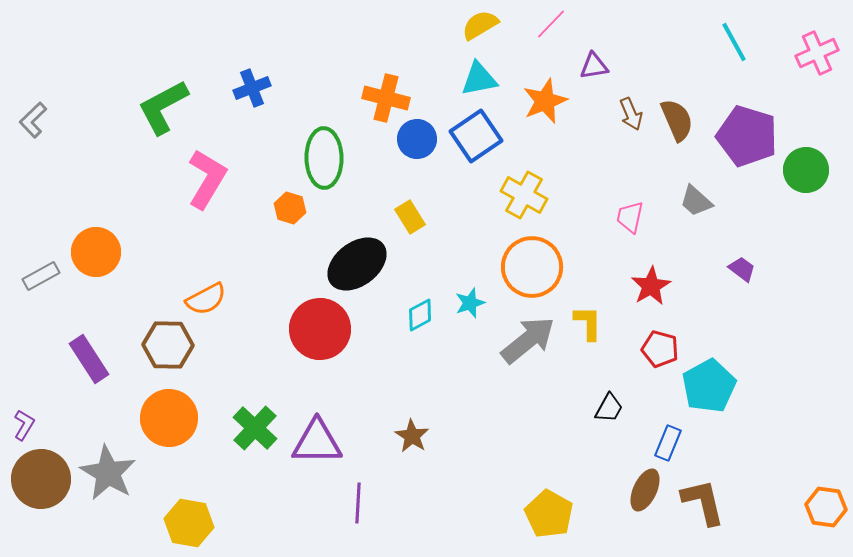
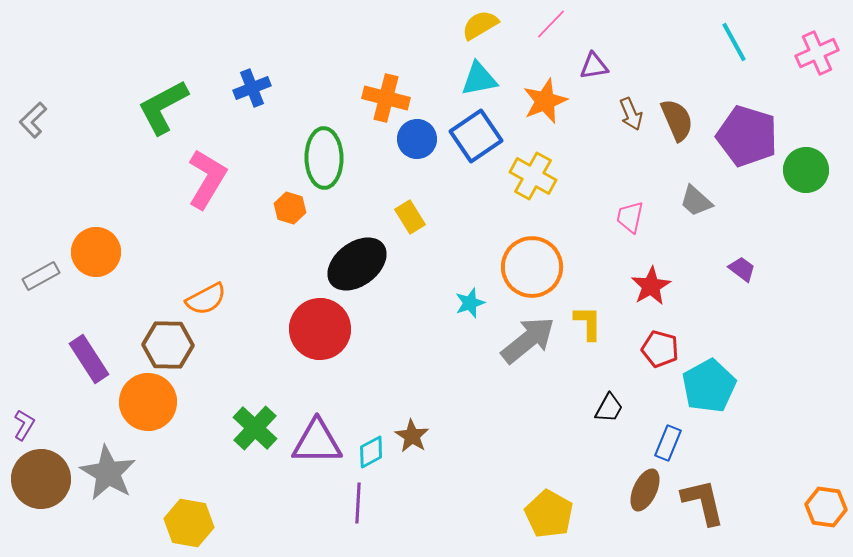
yellow cross at (524, 195): moved 9 px right, 19 px up
cyan diamond at (420, 315): moved 49 px left, 137 px down
orange circle at (169, 418): moved 21 px left, 16 px up
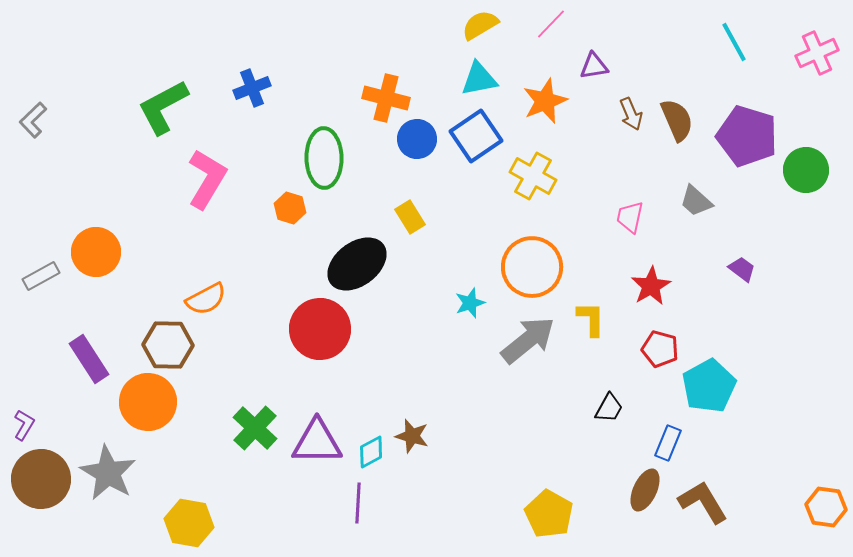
yellow L-shape at (588, 323): moved 3 px right, 4 px up
brown star at (412, 436): rotated 16 degrees counterclockwise
brown L-shape at (703, 502): rotated 18 degrees counterclockwise
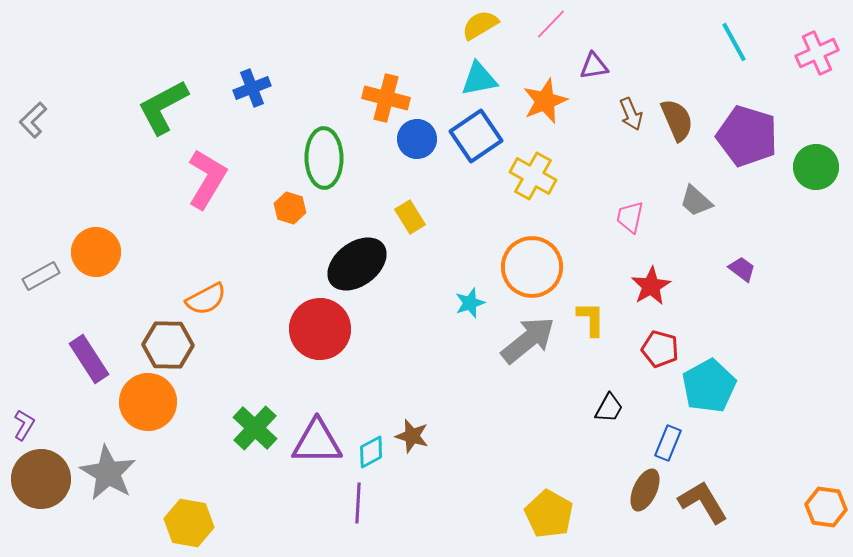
green circle at (806, 170): moved 10 px right, 3 px up
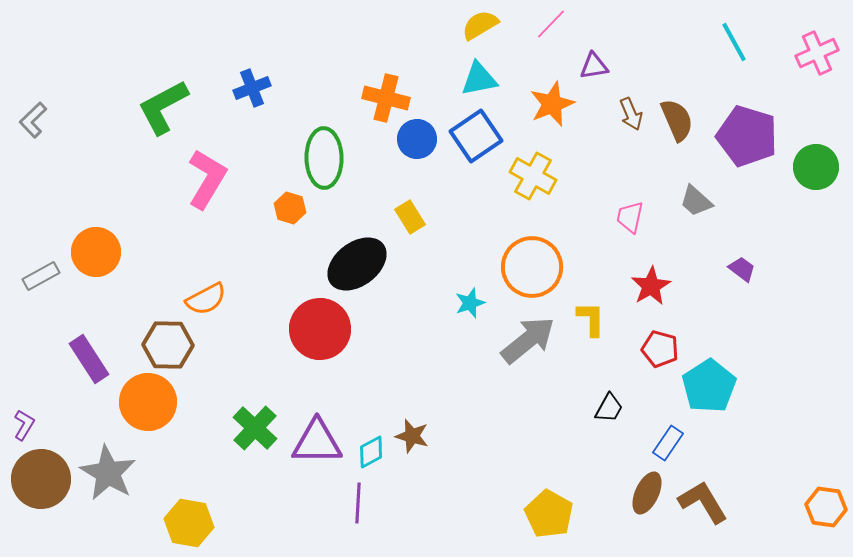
orange star at (545, 101): moved 7 px right, 3 px down
cyan pentagon at (709, 386): rotated 4 degrees counterclockwise
blue rectangle at (668, 443): rotated 12 degrees clockwise
brown ellipse at (645, 490): moved 2 px right, 3 px down
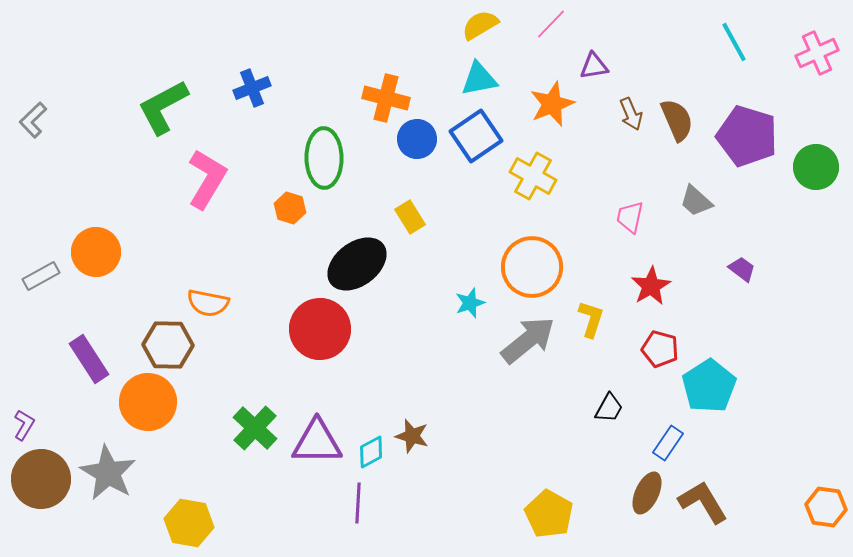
orange semicircle at (206, 299): moved 2 px right, 4 px down; rotated 39 degrees clockwise
yellow L-shape at (591, 319): rotated 18 degrees clockwise
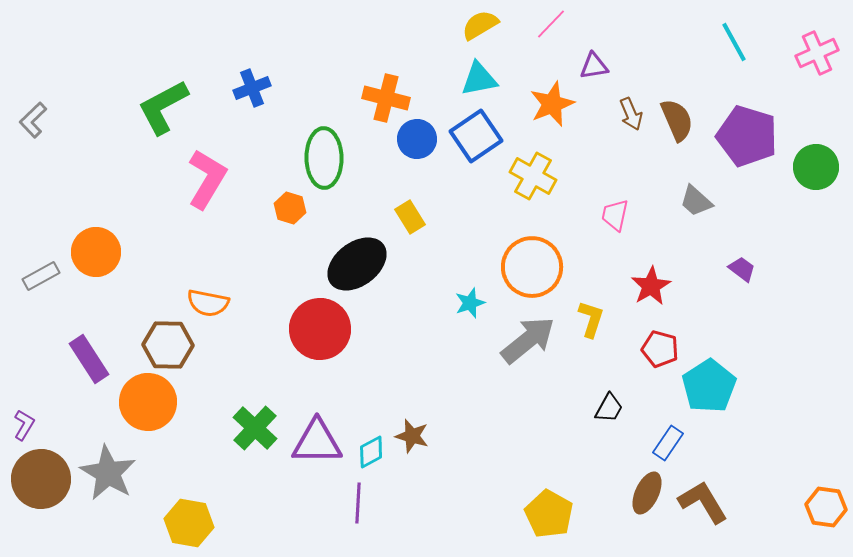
pink trapezoid at (630, 217): moved 15 px left, 2 px up
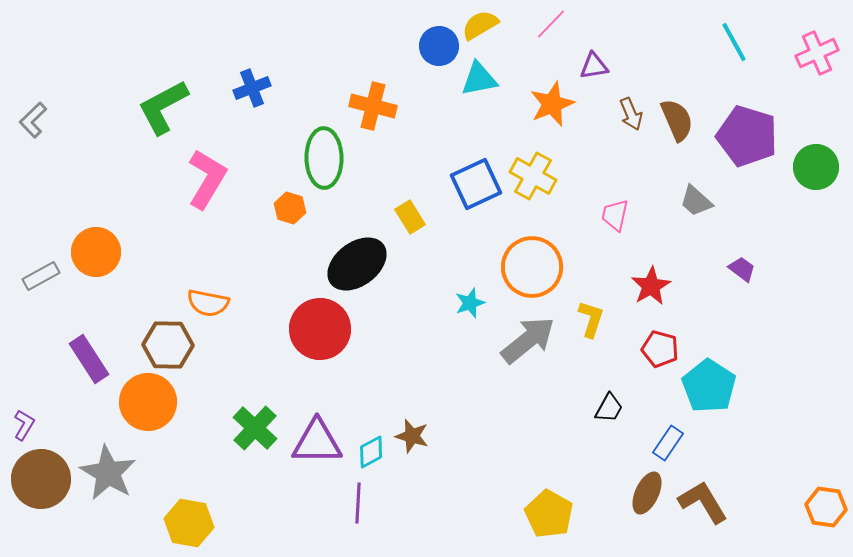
orange cross at (386, 98): moved 13 px left, 8 px down
blue square at (476, 136): moved 48 px down; rotated 9 degrees clockwise
blue circle at (417, 139): moved 22 px right, 93 px up
cyan pentagon at (709, 386): rotated 6 degrees counterclockwise
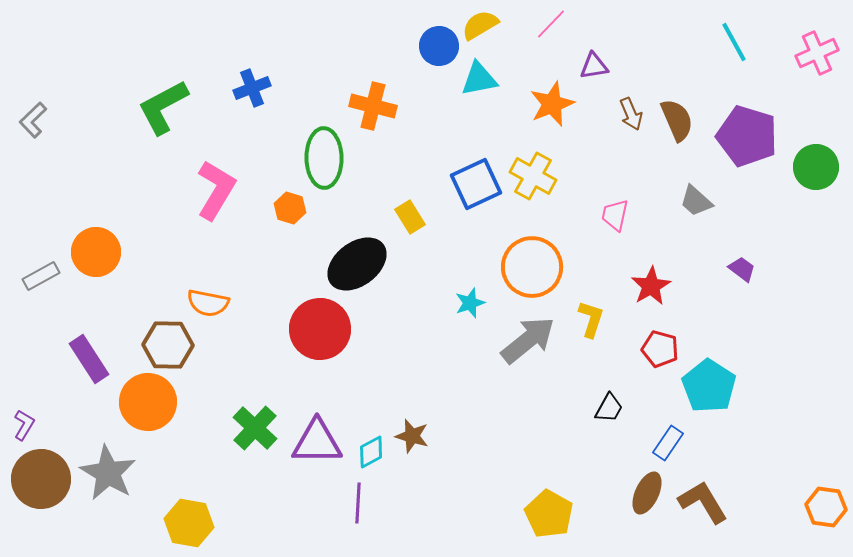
pink L-shape at (207, 179): moved 9 px right, 11 px down
